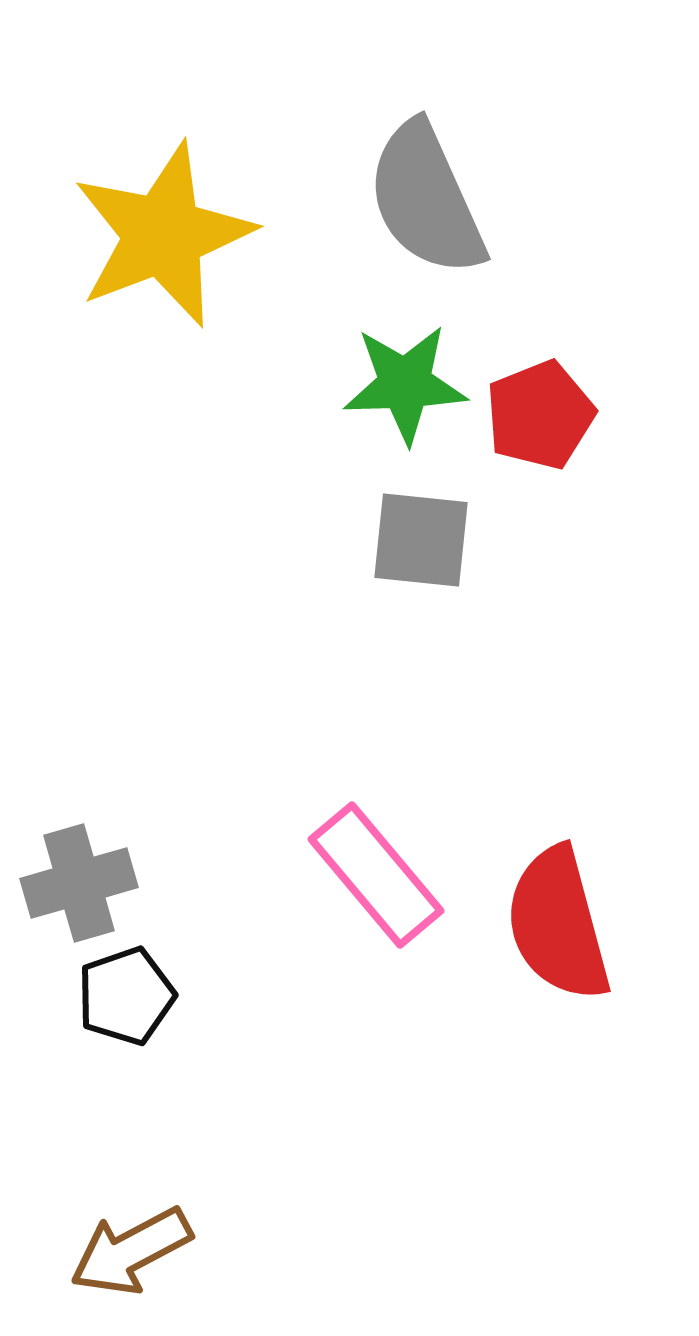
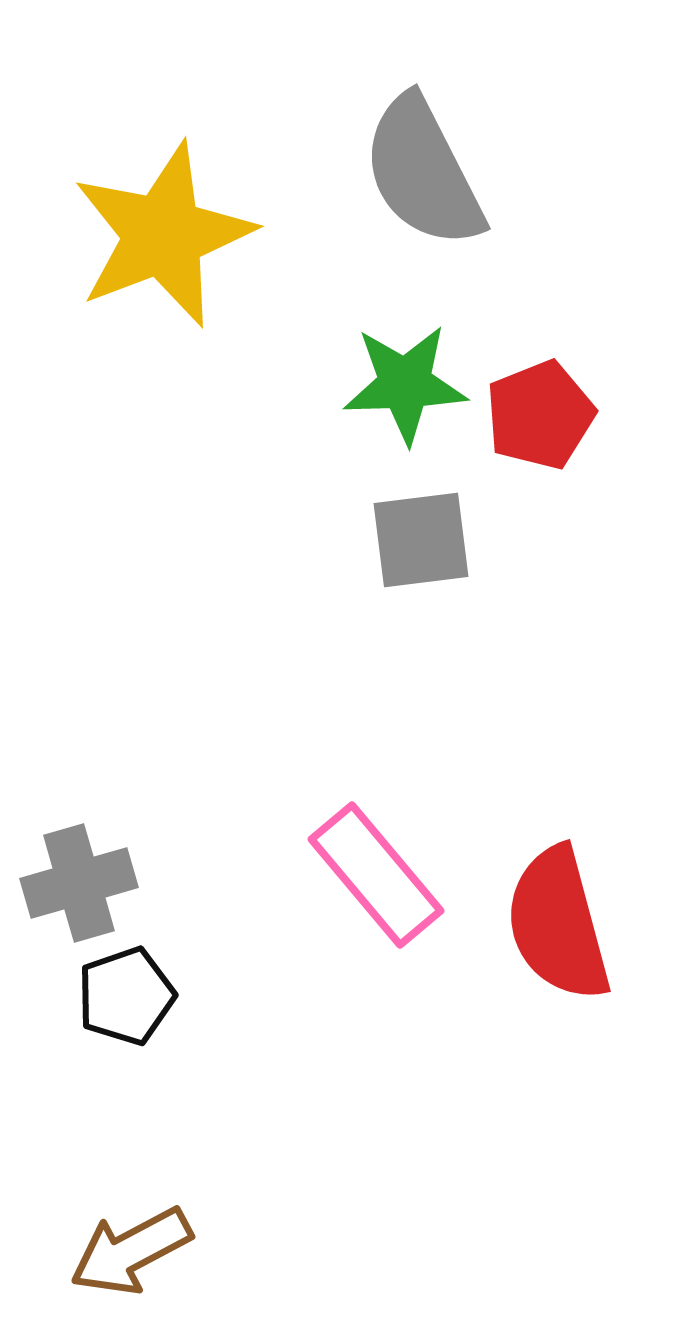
gray semicircle: moved 3 px left, 27 px up; rotated 3 degrees counterclockwise
gray square: rotated 13 degrees counterclockwise
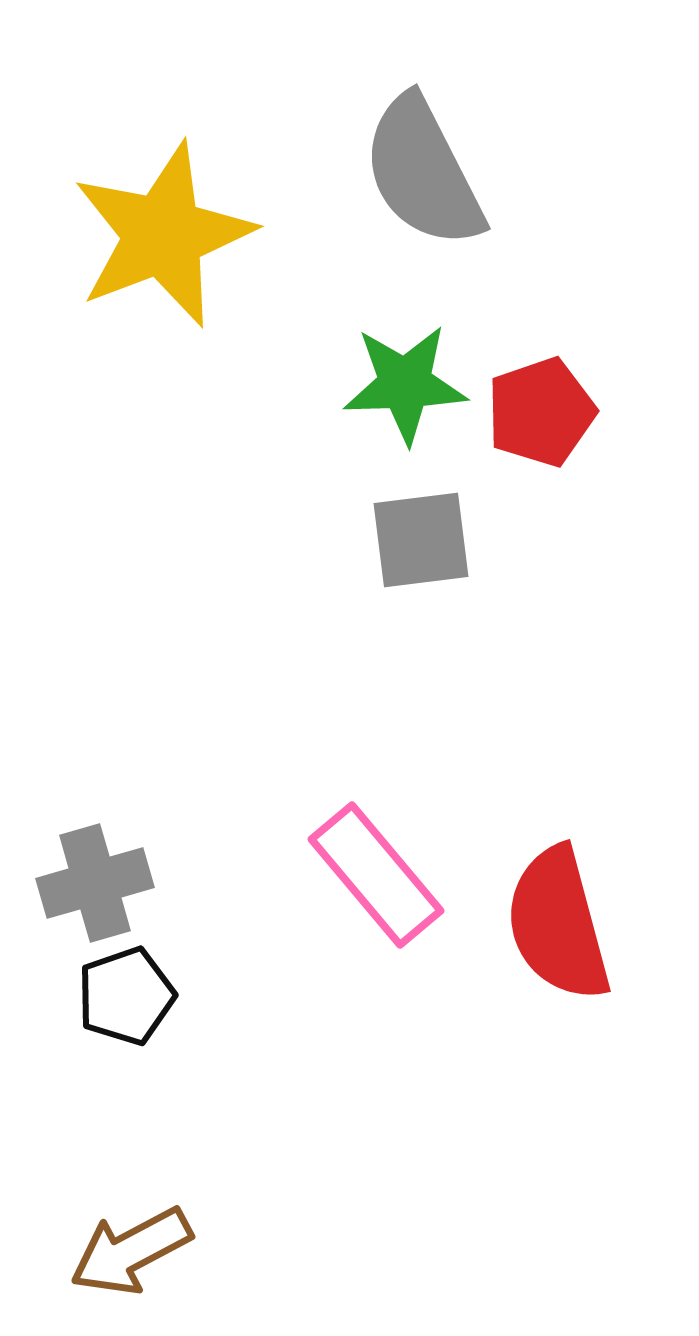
red pentagon: moved 1 px right, 3 px up; rotated 3 degrees clockwise
gray cross: moved 16 px right
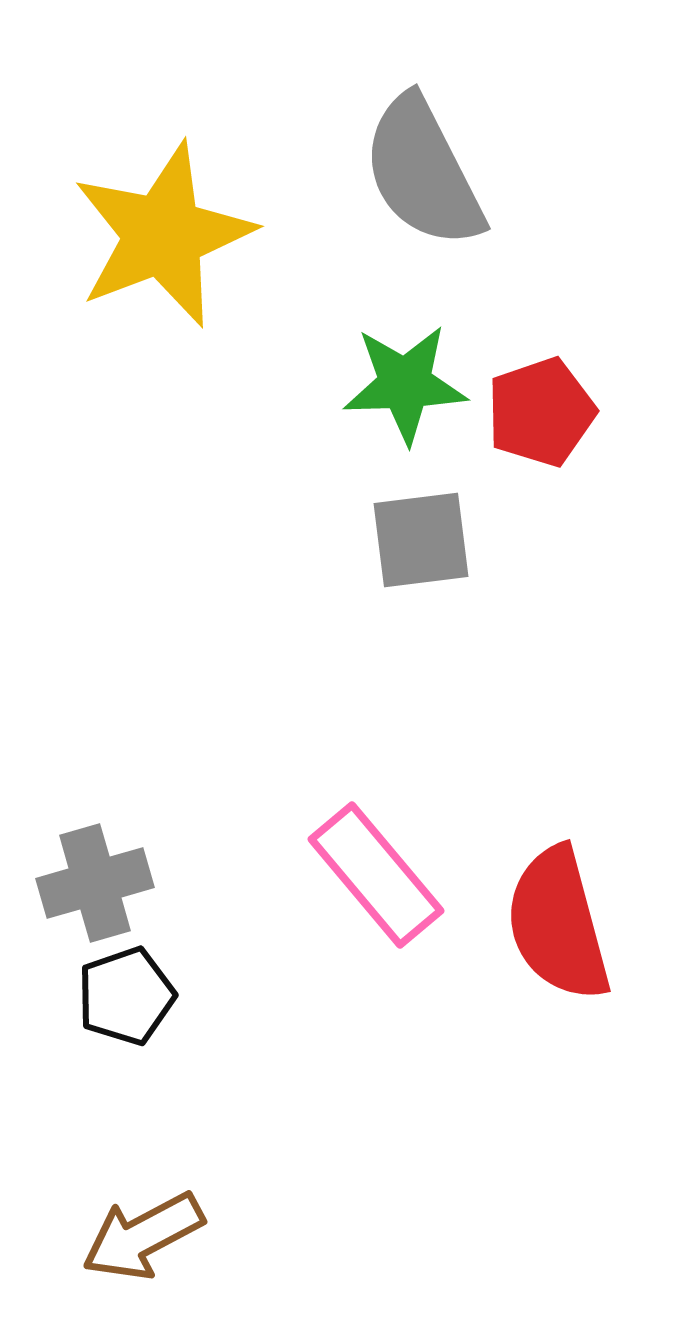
brown arrow: moved 12 px right, 15 px up
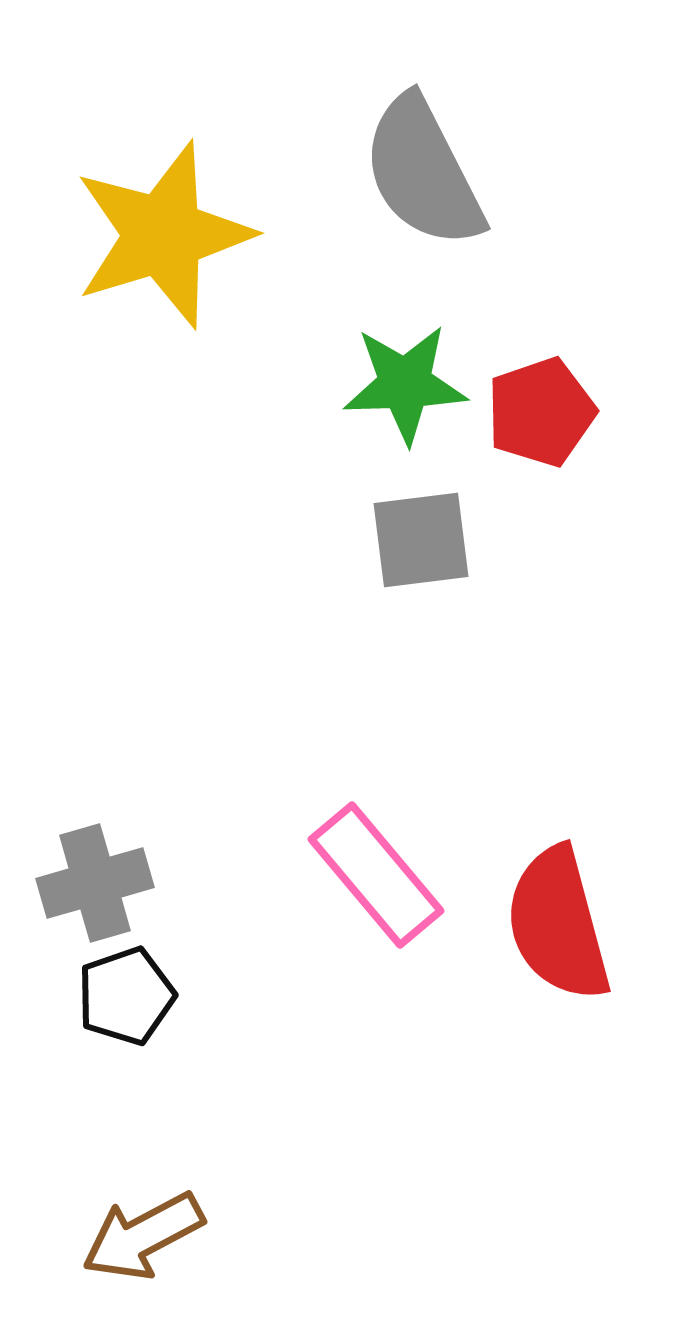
yellow star: rotated 4 degrees clockwise
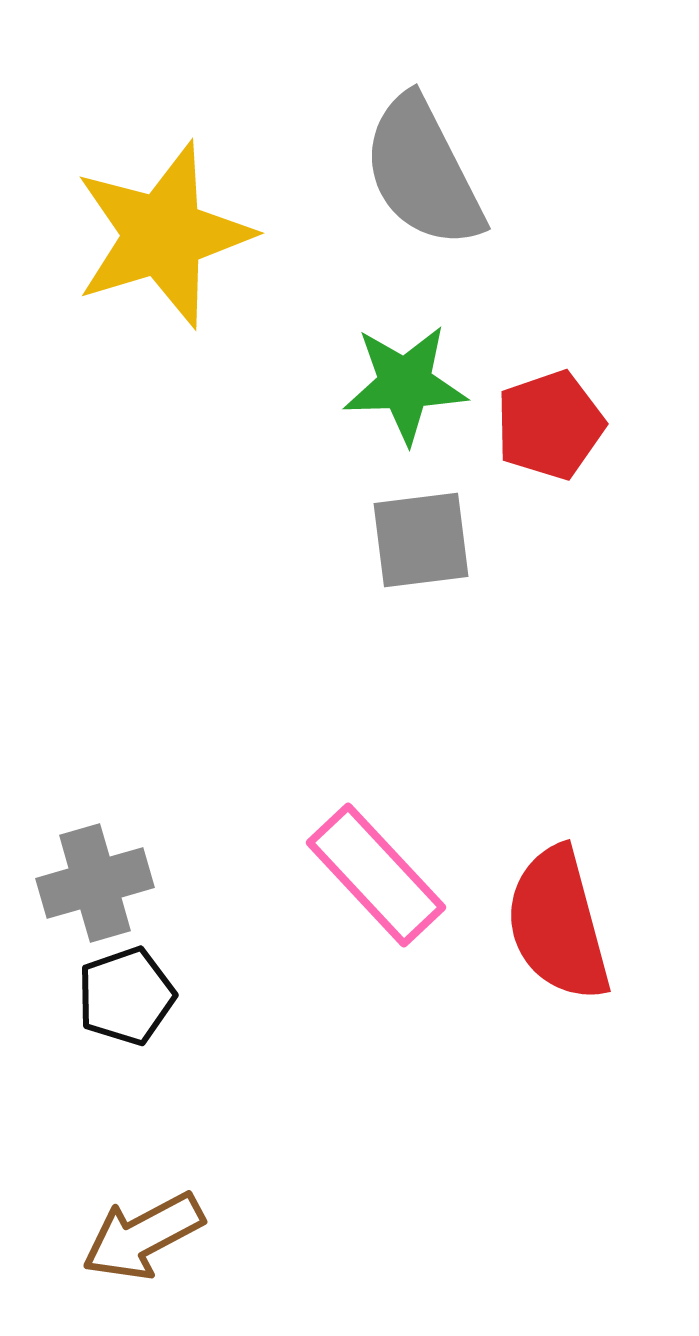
red pentagon: moved 9 px right, 13 px down
pink rectangle: rotated 3 degrees counterclockwise
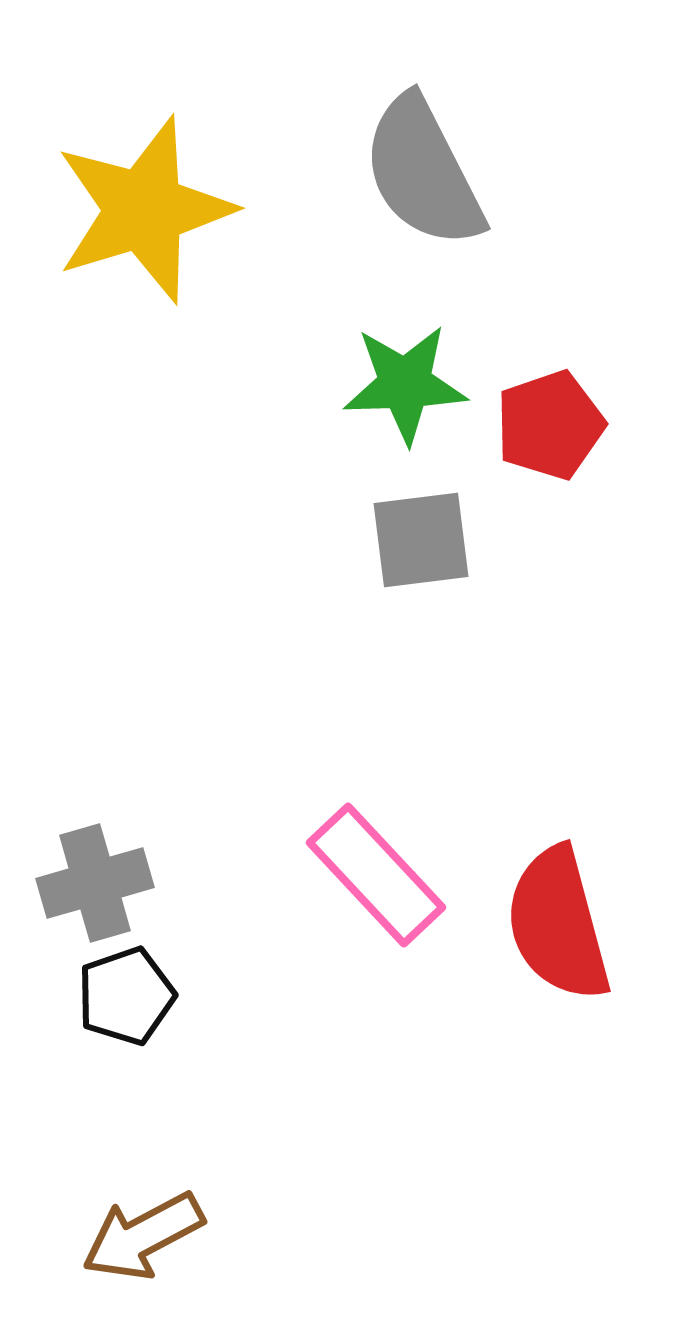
yellow star: moved 19 px left, 25 px up
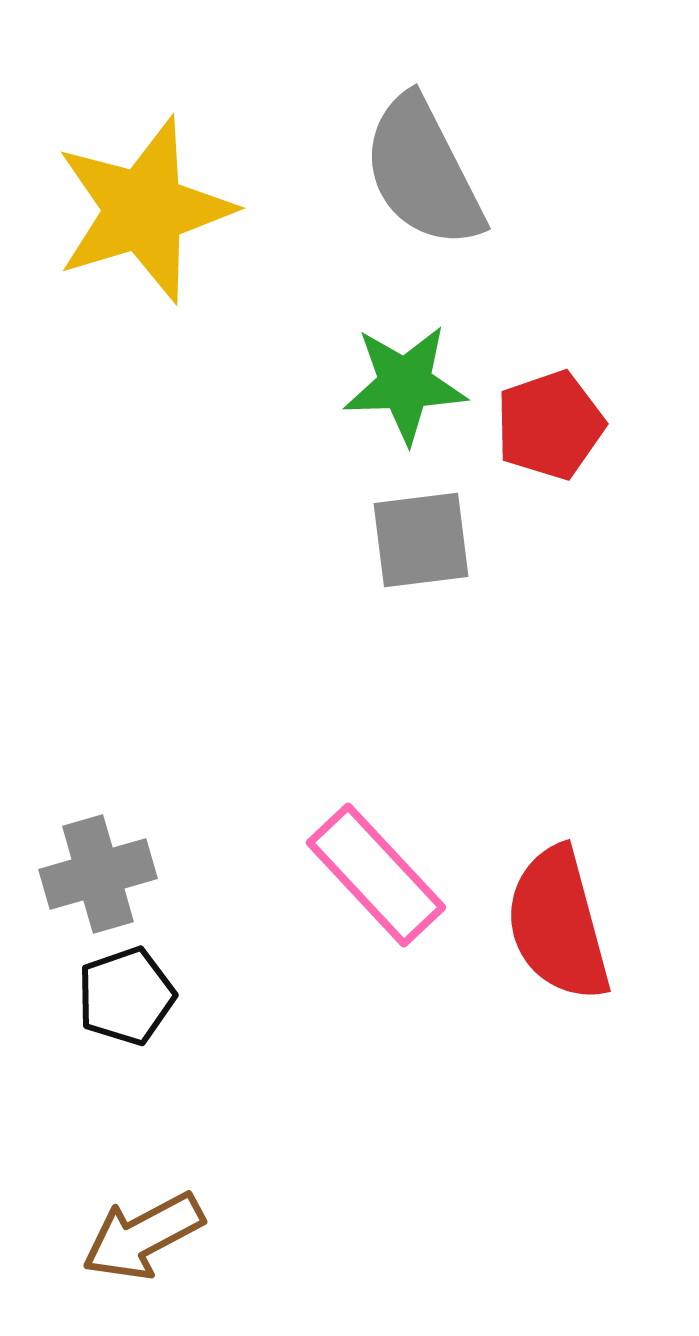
gray cross: moved 3 px right, 9 px up
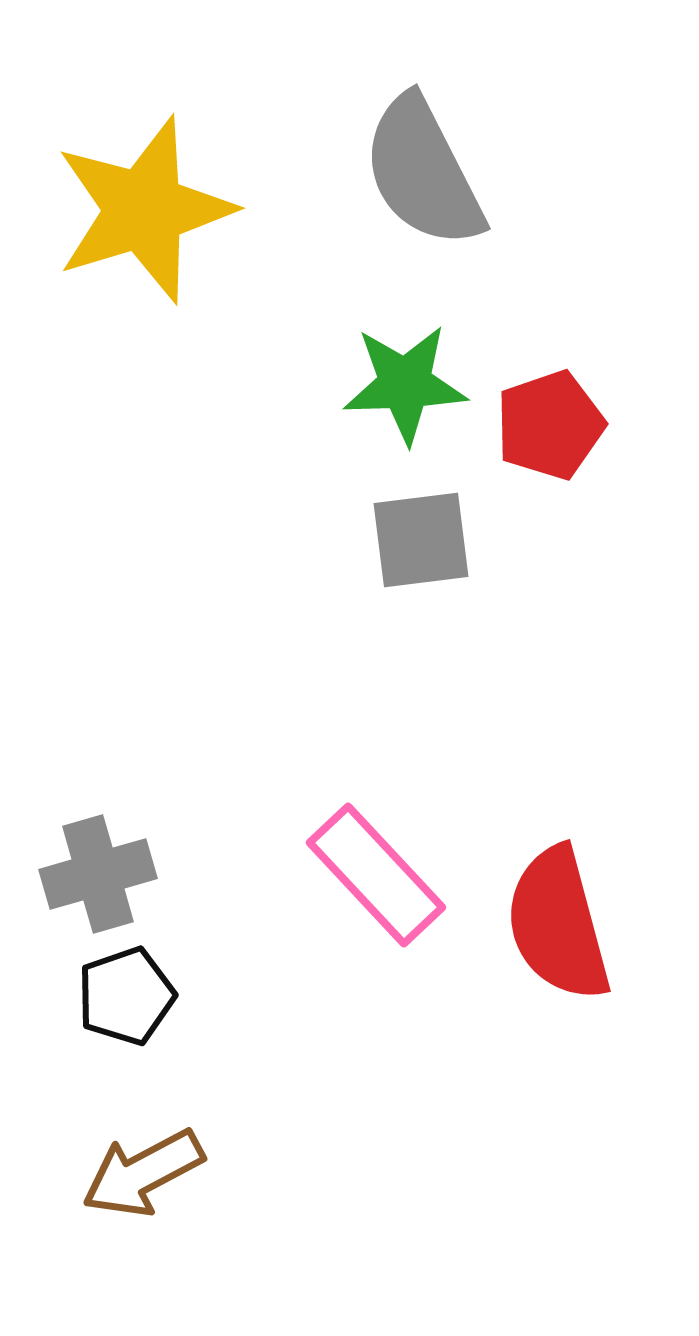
brown arrow: moved 63 px up
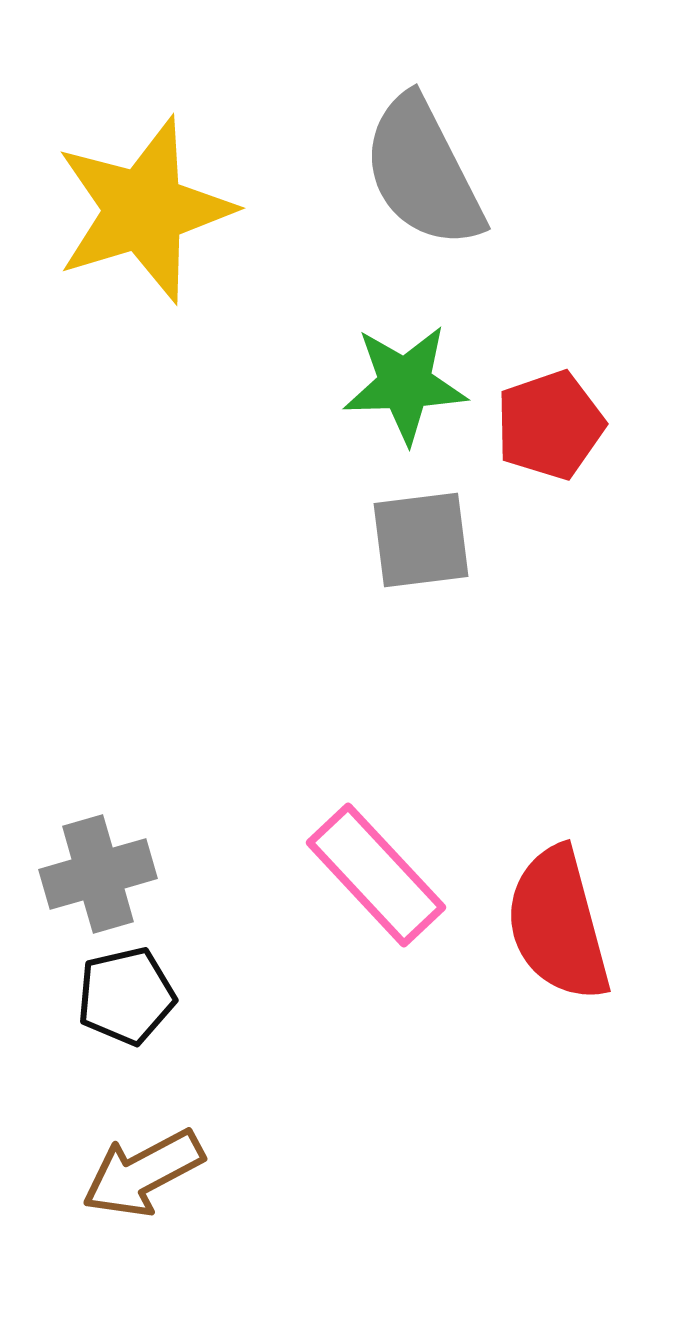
black pentagon: rotated 6 degrees clockwise
